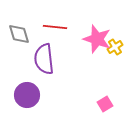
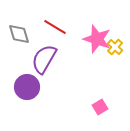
red line: rotated 25 degrees clockwise
yellow cross: rotated 14 degrees counterclockwise
purple semicircle: rotated 36 degrees clockwise
purple circle: moved 8 px up
pink square: moved 5 px left, 3 px down
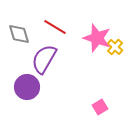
pink star: moved 1 px up
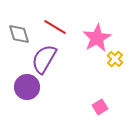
pink star: rotated 24 degrees clockwise
yellow cross: moved 12 px down
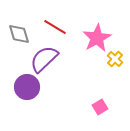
purple semicircle: rotated 16 degrees clockwise
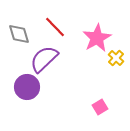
red line: rotated 15 degrees clockwise
yellow cross: moved 1 px right, 1 px up
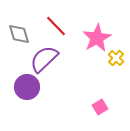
red line: moved 1 px right, 1 px up
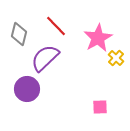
gray diamond: rotated 30 degrees clockwise
pink star: moved 1 px right
purple semicircle: moved 1 px right, 1 px up
purple circle: moved 2 px down
pink square: rotated 28 degrees clockwise
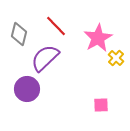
pink square: moved 1 px right, 2 px up
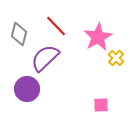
pink star: moved 1 px up
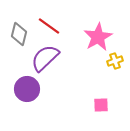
red line: moved 7 px left; rotated 10 degrees counterclockwise
yellow cross: moved 1 px left, 3 px down; rotated 28 degrees clockwise
